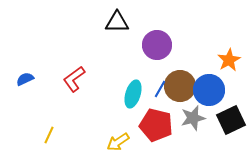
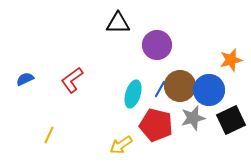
black triangle: moved 1 px right, 1 px down
orange star: moved 2 px right; rotated 15 degrees clockwise
red L-shape: moved 2 px left, 1 px down
yellow arrow: moved 3 px right, 3 px down
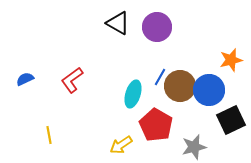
black triangle: rotated 30 degrees clockwise
purple circle: moved 18 px up
blue line: moved 12 px up
gray star: moved 1 px right, 29 px down
red pentagon: rotated 16 degrees clockwise
yellow line: rotated 36 degrees counterclockwise
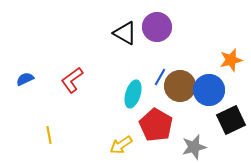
black triangle: moved 7 px right, 10 px down
